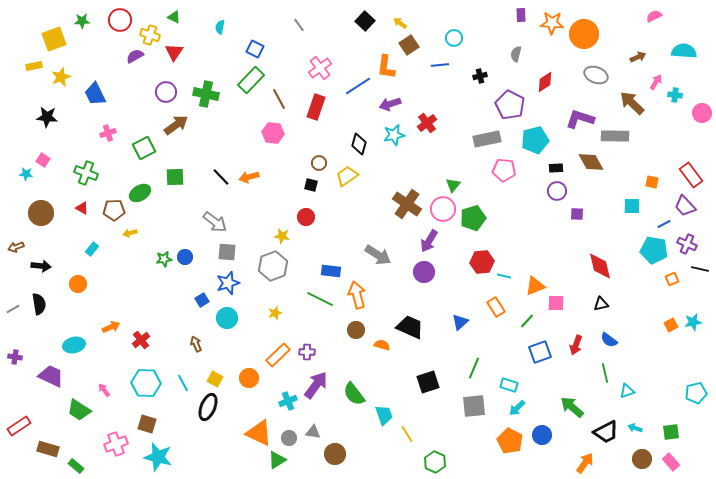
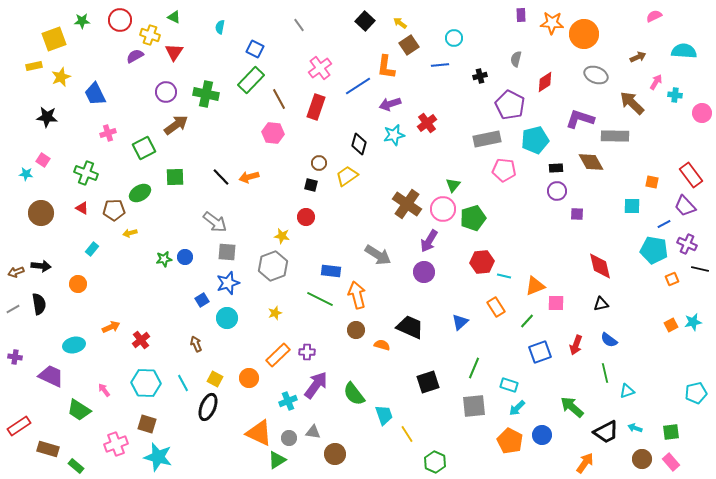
gray semicircle at (516, 54): moved 5 px down
brown arrow at (16, 247): moved 25 px down
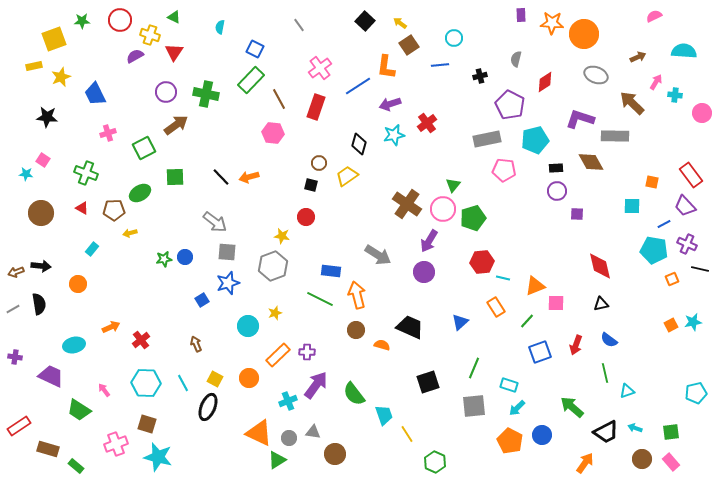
cyan line at (504, 276): moved 1 px left, 2 px down
cyan circle at (227, 318): moved 21 px right, 8 px down
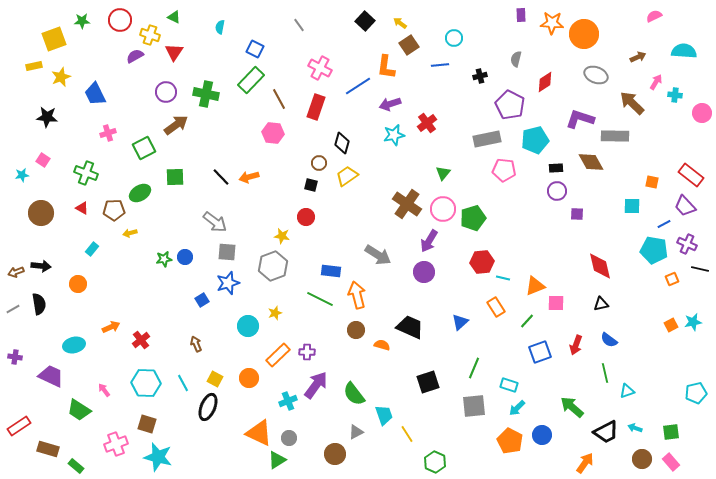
pink cross at (320, 68): rotated 25 degrees counterclockwise
black diamond at (359, 144): moved 17 px left, 1 px up
cyan star at (26, 174): moved 4 px left, 1 px down; rotated 16 degrees counterclockwise
red rectangle at (691, 175): rotated 15 degrees counterclockwise
green triangle at (453, 185): moved 10 px left, 12 px up
gray triangle at (313, 432): moved 43 px right; rotated 35 degrees counterclockwise
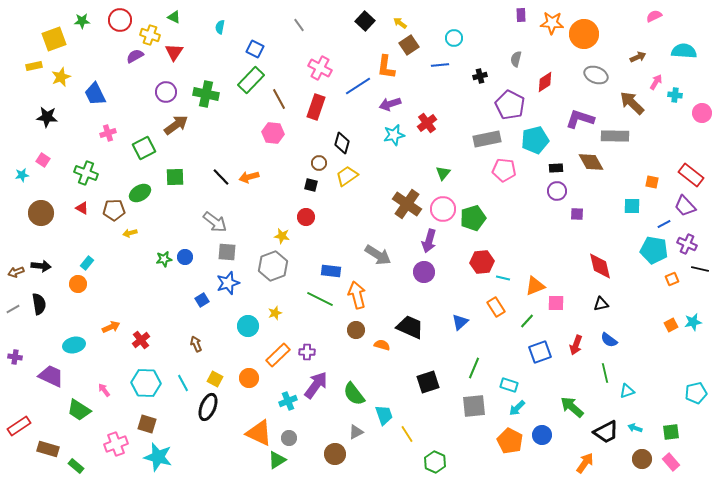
purple arrow at (429, 241): rotated 15 degrees counterclockwise
cyan rectangle at (92, 249): moved 5 px left, 14 px down
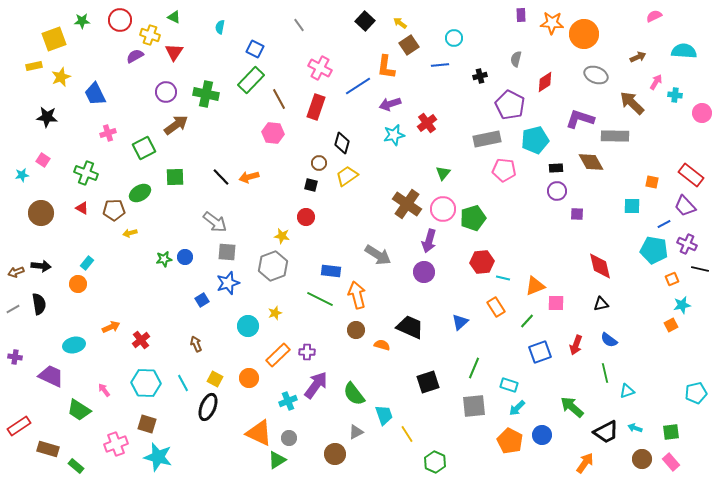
cyan star at (693, 322): moved 11 px left, 17 px up
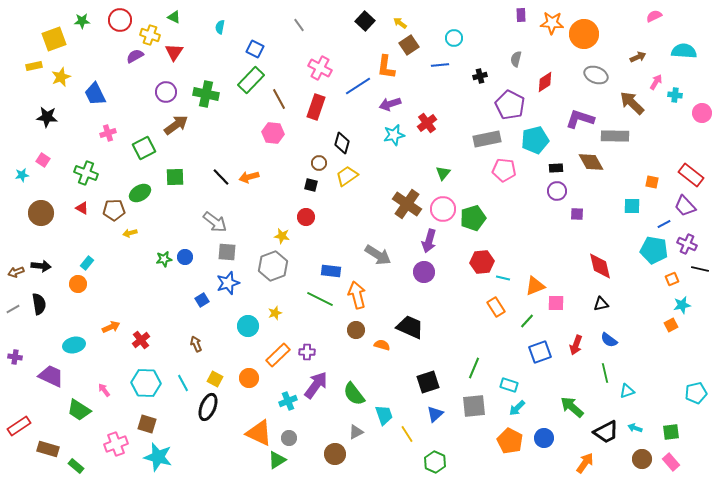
blue triangle at (460, 322): moved 25 px left, 92 px down
blue circle at (542, 435): moved 2 px right, 3 px down
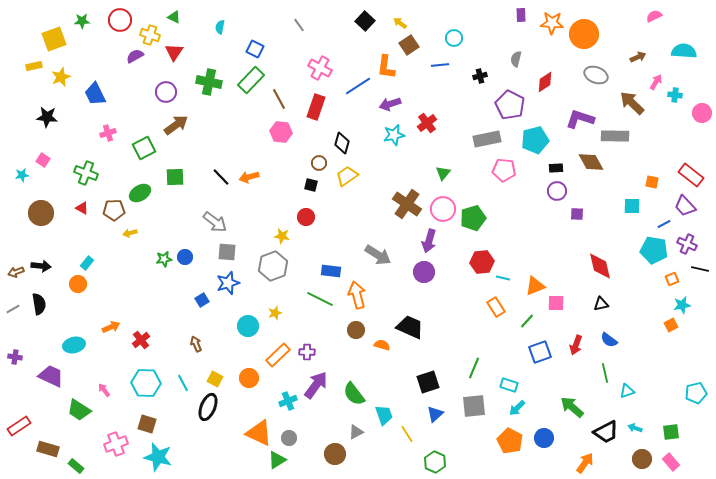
green cross at (206, 94): moved 3 px right, 12 px up
pink hexagon at (273, 133): moved 8 px right, 1 px up
